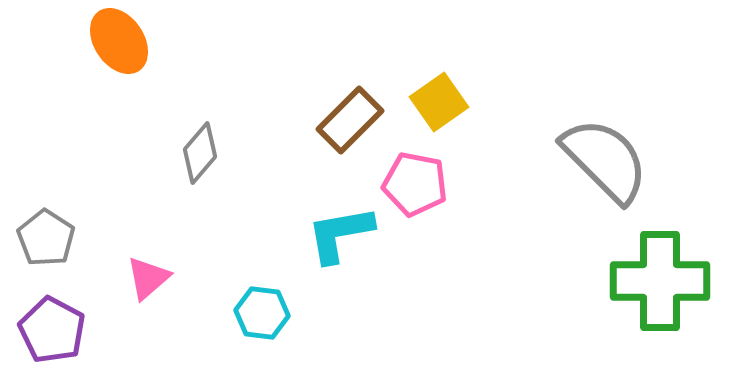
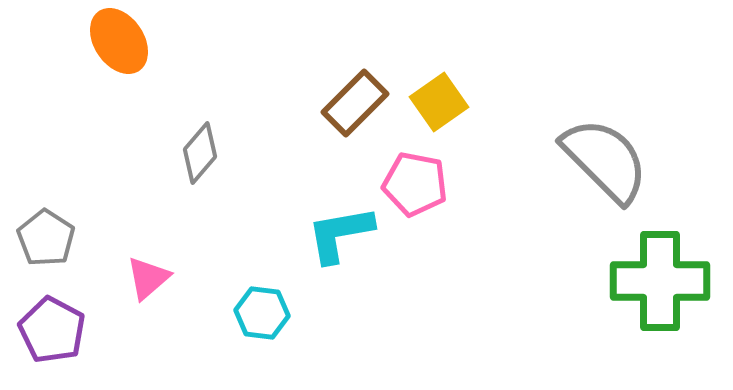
brown rectangle: moved 5 px right, 17 px up
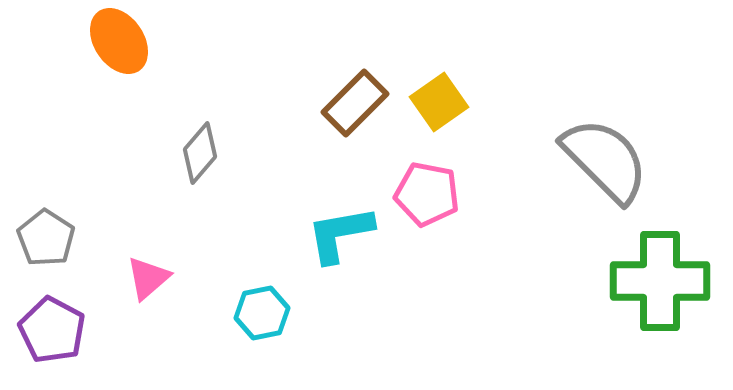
pink pentagon: moved 12 px right, 10 px down
cyan hexagon: rotated 18 degrees counterclockwise
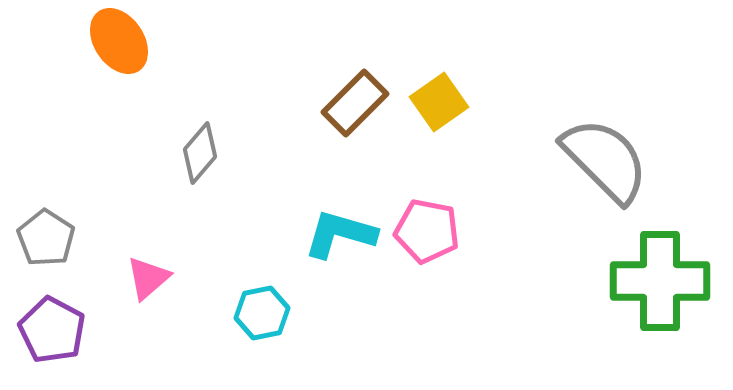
pink pentagon: moved 37 px down
cyan L-shape: rotated 26 degrees clockwise
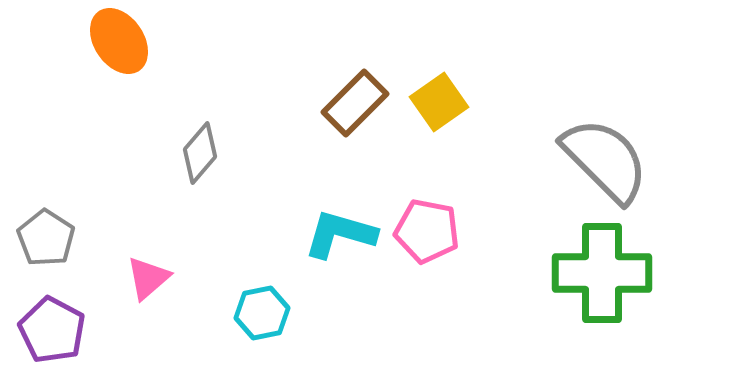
green cross: moved 58 px left, 8 px up
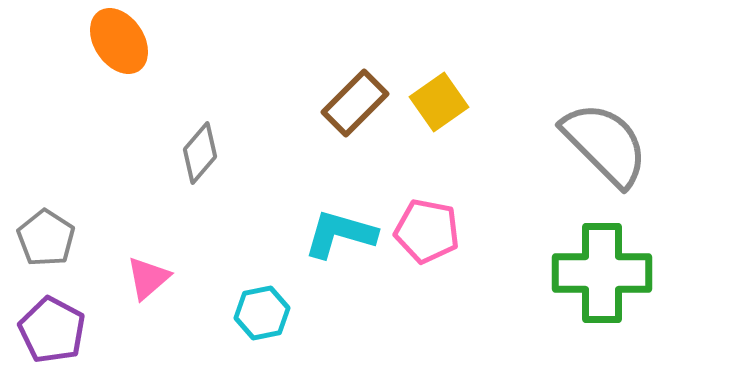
gray semicircle: moved 16 px up
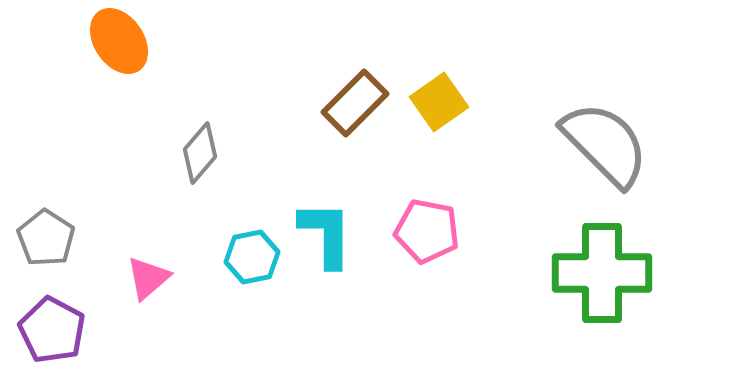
cyan L-shape: moved 14 px left; rotated 74 degrees clockwise
cyan hexagon: moved 10 px left, 56 px up
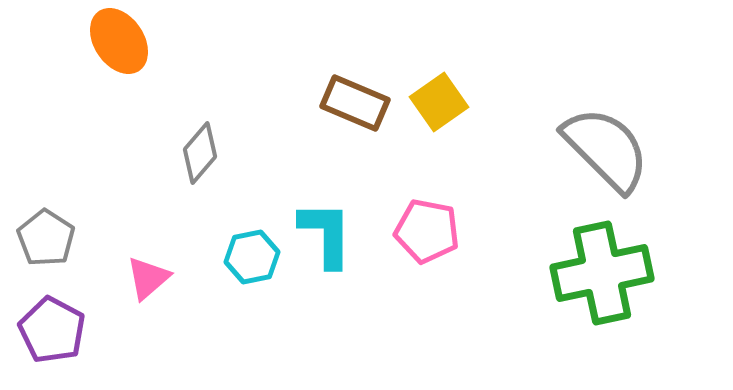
brown rectangle: rotated 68 degrees clockwise
gray semicircle: moved 1 px right, 5 px down
green cross: rotated 12 degrees counterclockwise
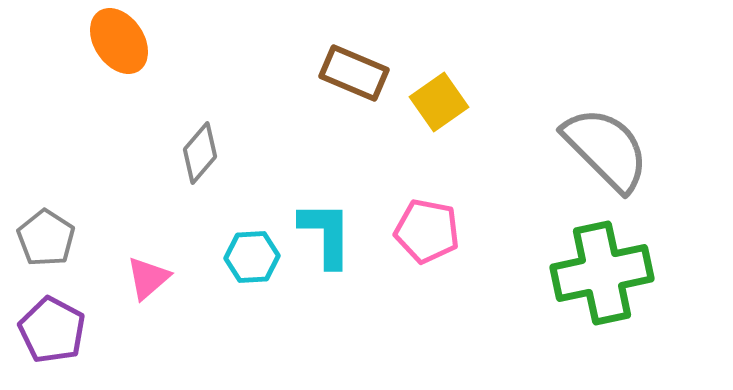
brown rectangle: moved 1 px left, 30 px up
cyan hexagon: rotated 8 degrees clockwise
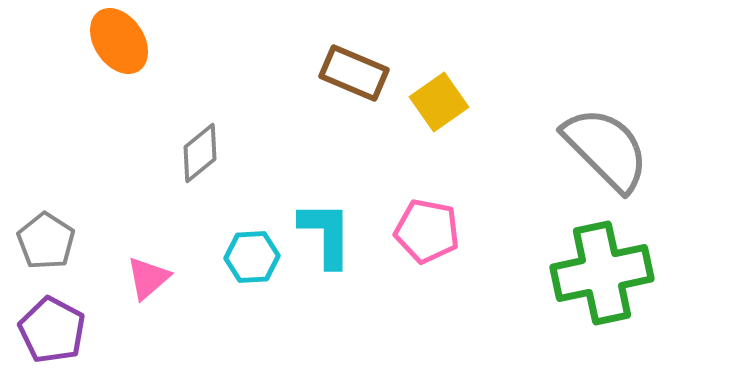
gray diamond: rotated 10 degrees clockwise
gray pentagon: moved 3 px down
